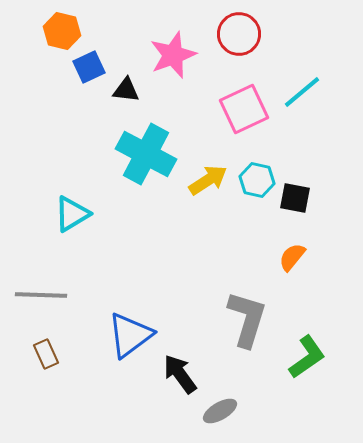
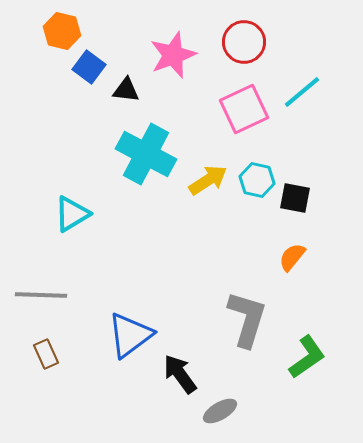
red circle: moved 5 px right, 8 px down
blue square: rotated 28 degrees counterclockwise
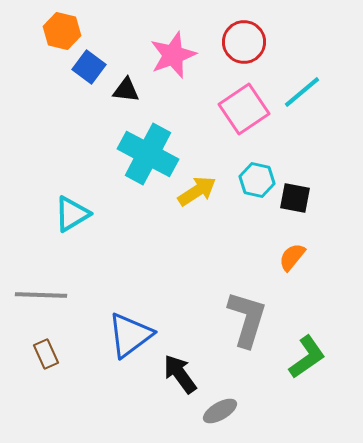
pink square: rotated 9 degrees counterclockwise
cyan cross: moved 2 px right
yellow arrow: moved 11 px left, 11 px down
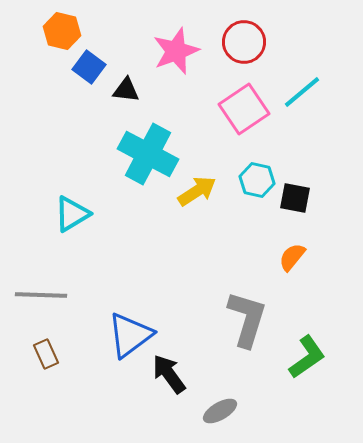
pink star: moved 3 px right, 4 px up
black arrow: moved 11 px left
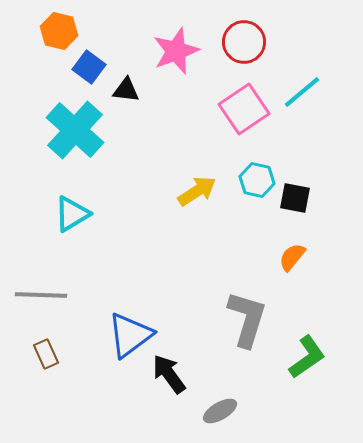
orange hexagon: moved 3 px left
cyan cross: moved 73 px left, 24 px up; rotated 14 degrees clockwise
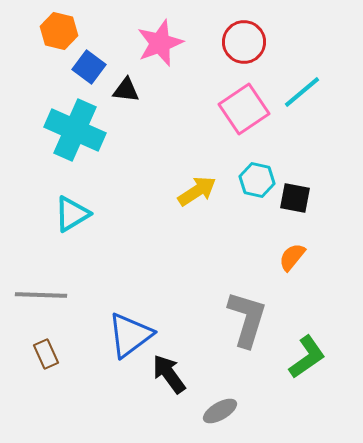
pink star: moved 16 px left, 8 px up
cyan cross: rotated 18 degrees counterclockwise
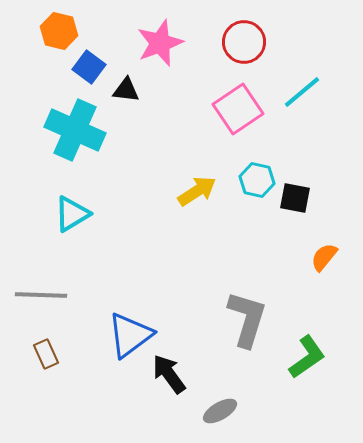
pink square: moved 6 px left
orange semicircle: moved 32 px right
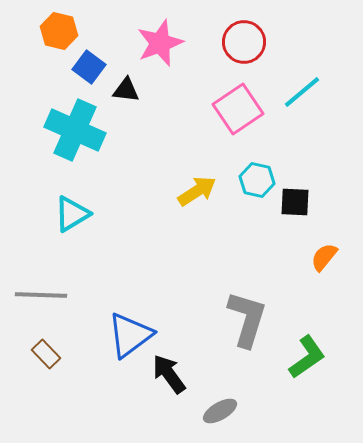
black square: moved 4 px down; rotated 8 degrees counterclockwise
brown rectangle: rotated 20 degrees counterclockwise
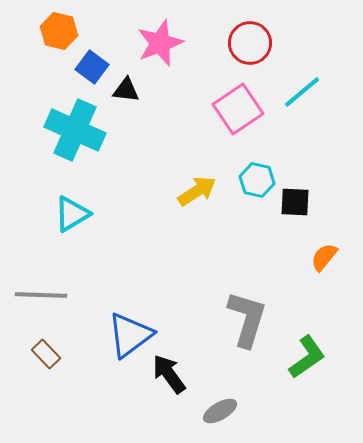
red circle: moved 6 px right, 1 px down
blue square: moved 3 px right
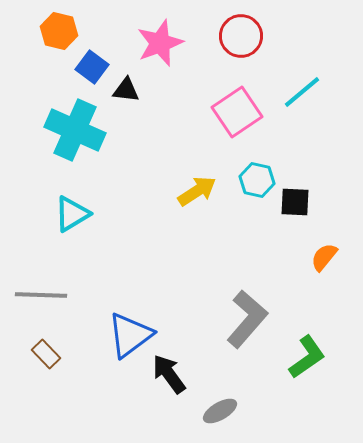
red circle: moved 9 px left, 7 px up
pink square: moved 1 px left, 3 px down
gray L-shape: rotated 24 degrees clockwise
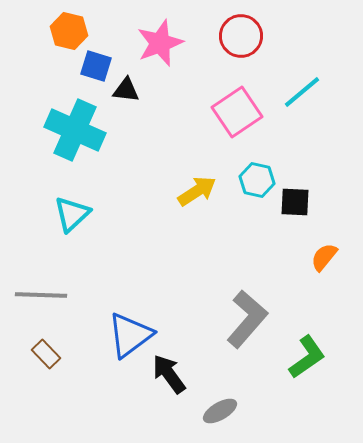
orange hexagon: moved 10 px right
blue square: moved 4 px right, 1 px up; rotated 20 degrees counterclockwise
cyan triangle: rotated 12 degrees counterclockwise
